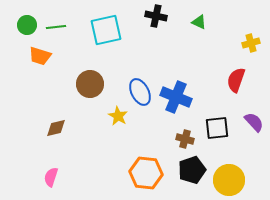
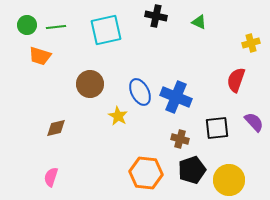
brown cross: moved 5 px left
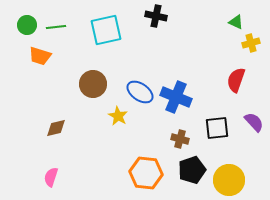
green triangle: moved 37 px right
brown circle: moved 3 px right
blue ellipse: rotated 28 degrees counterclockwise
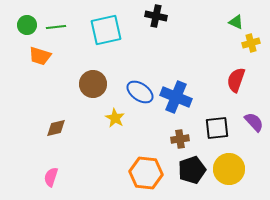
yellow star: moved 3 px left, 2 px down
brown cross: rotated 24 degrees counterclockwise
yellow circle: moved 11 px up
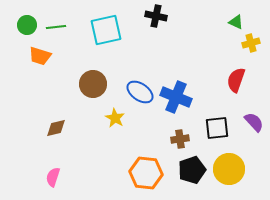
pink semicircle: moved 2 px right
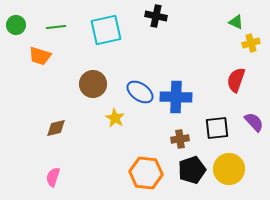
green circle: moved 11 px left
blue cross: rotated 20 degrees counterclockwise
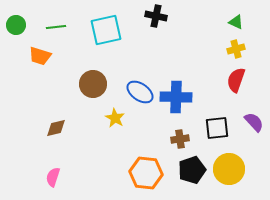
yellow cross: moved 15 px left, 6 px down
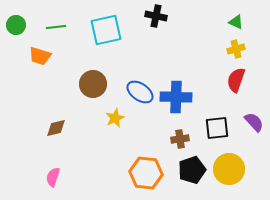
yellow star: rotated 18 degrees clockwise
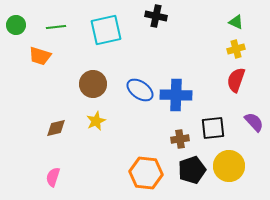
blue ellipse: moved 2 px up
blue cross: moved 2 px up
yellow star: moved 19 px left, 3 px down
black square: moved 4 px left
yellow circle: moved 3 px up
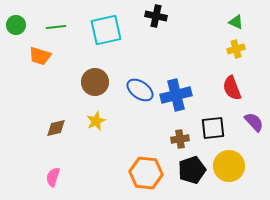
red semicircle: moved 4 px left, 8 px down; rotated 40 degrees counterclockwise
brown circle: moved 2 px right, 2 px up
blue cross: rotated 16 degrees counterclockwise
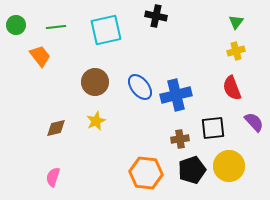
green triangle: rotated 42 degrees clockwise
yellow cross: moved 2 px down
orange trapezoid: rotated 145 degrees counterclockwise
blue ellipse: moved 3 px up; rotated 16 degrees clockwise
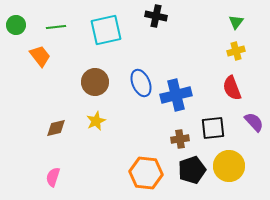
blue ellipse: moved 1 px right, 4 px up; rotated 16 degrees clockwise
